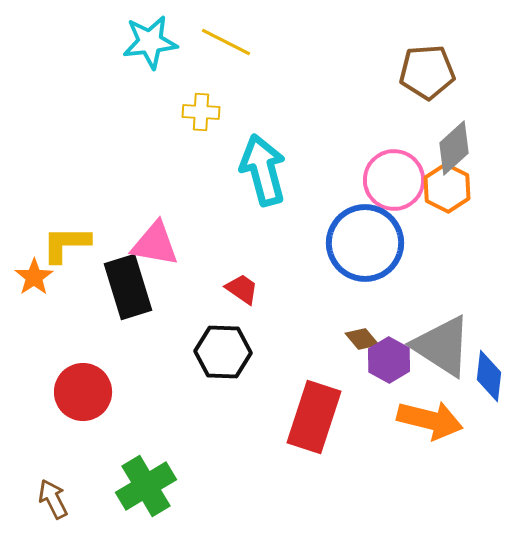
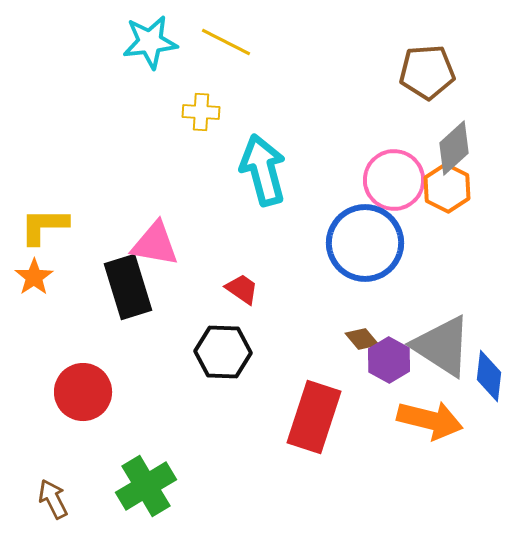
yellow L-shape: moved 22 px left, 18 px up
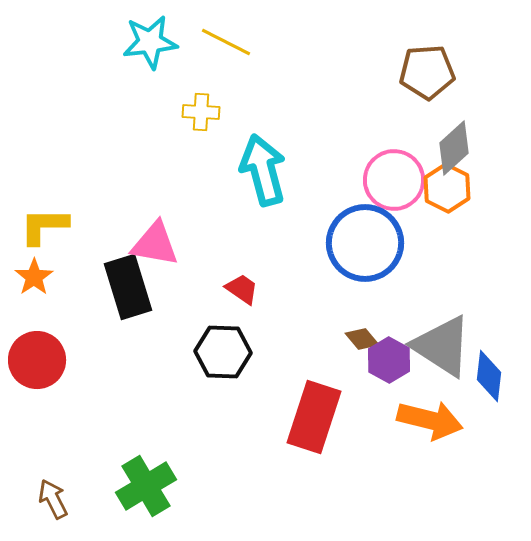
red circle: moved 46 px left, 32 px up
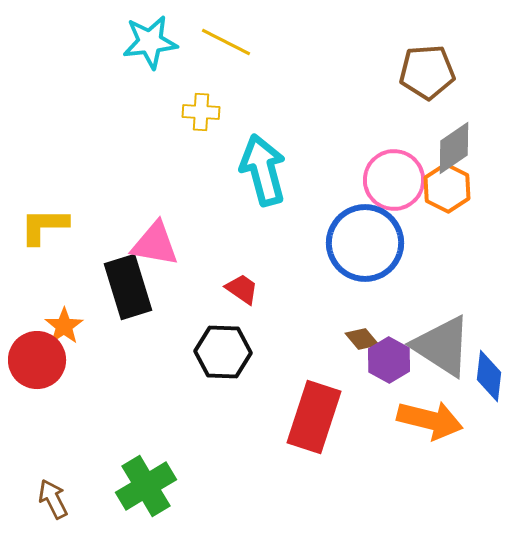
gray diamond: rotated 8 degrees clockwise
orange star: moved 30 px right, 49 px down
